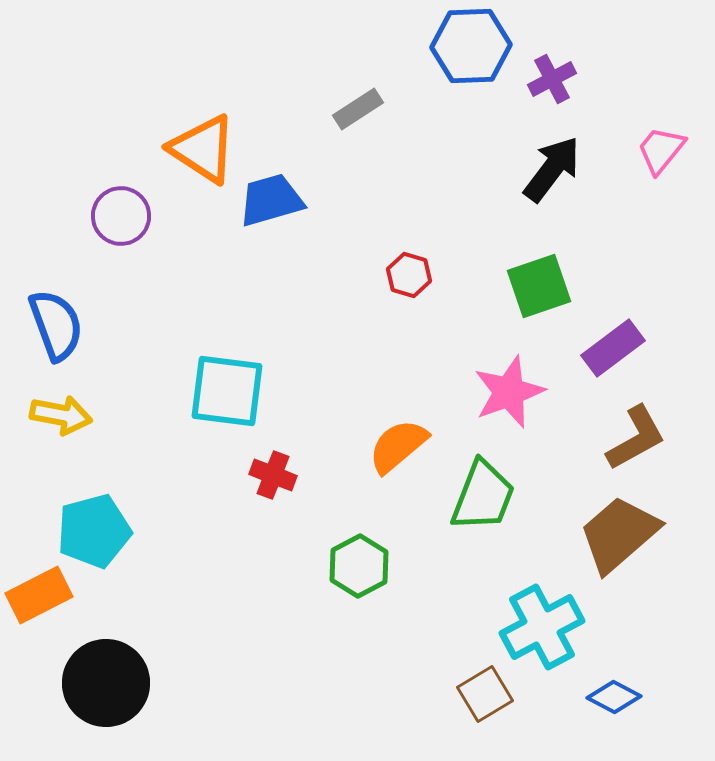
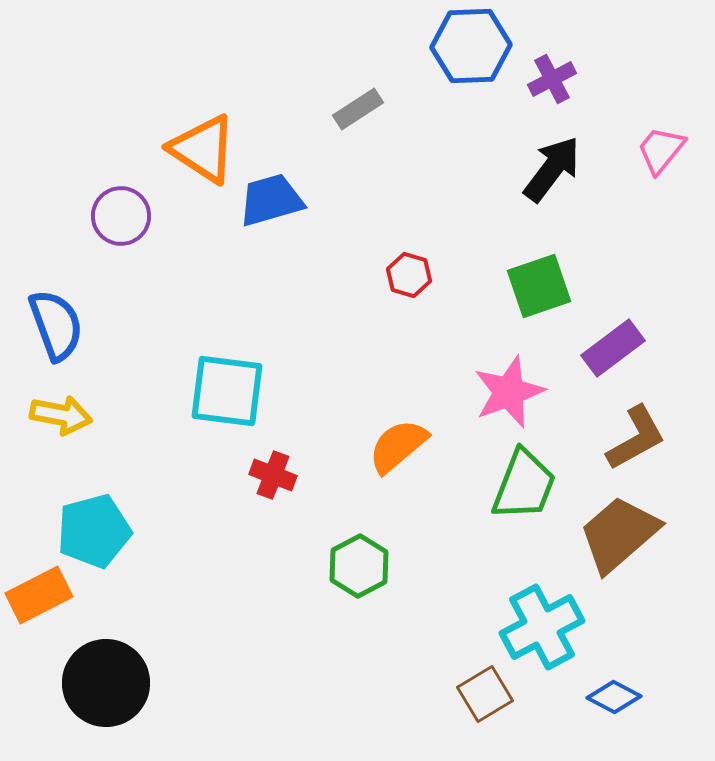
green trapezoid: moved 41 px right, 11 px up
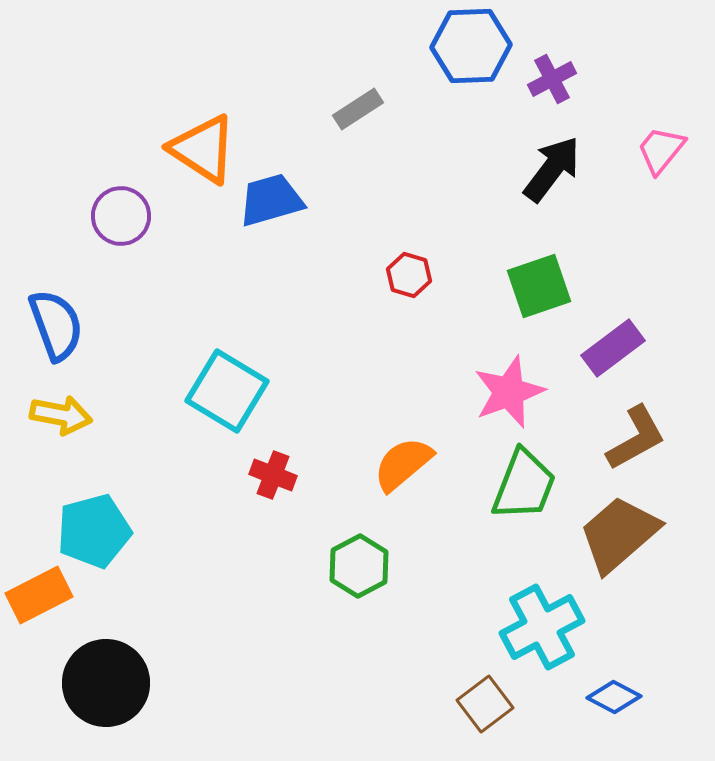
cyan square: rotated 24 degrees clockwise
orange semicircle: moved 5 px right, 18 px down
brown square: moved 10 px down; rotated 6 degrees counterclockwise
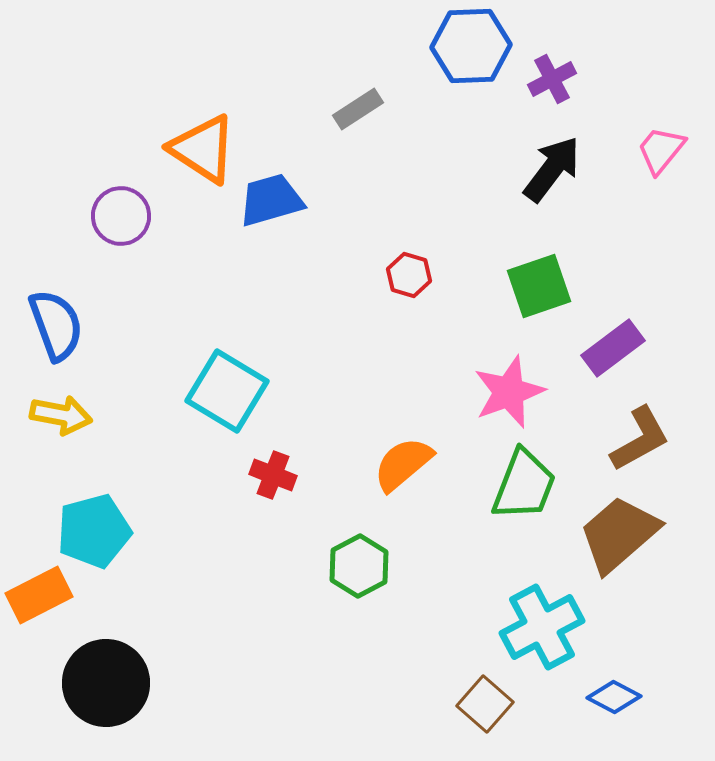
brown L-shape: moved 4 px right, 1 px down
brown square: rotated 12 degrees counterclockwise
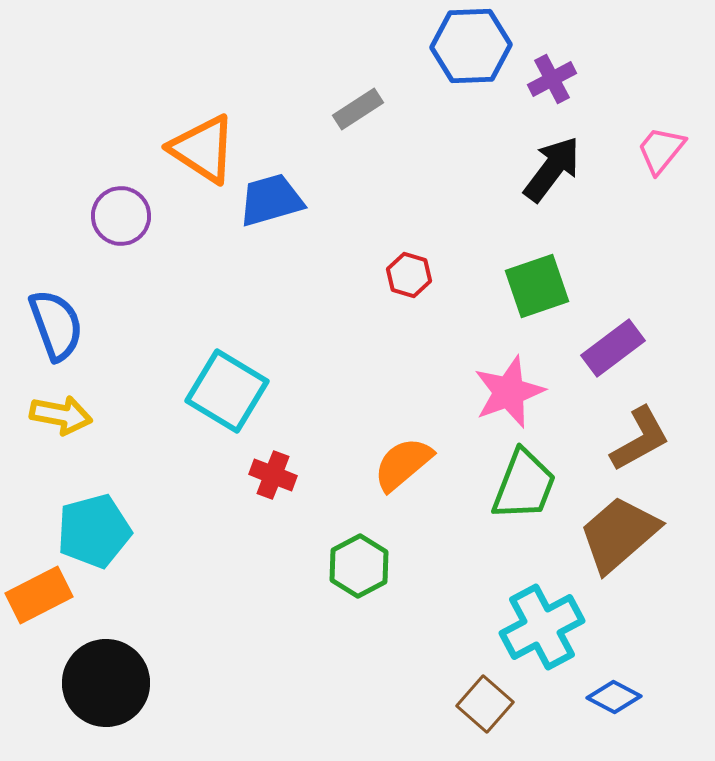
green square: moved 2 px left
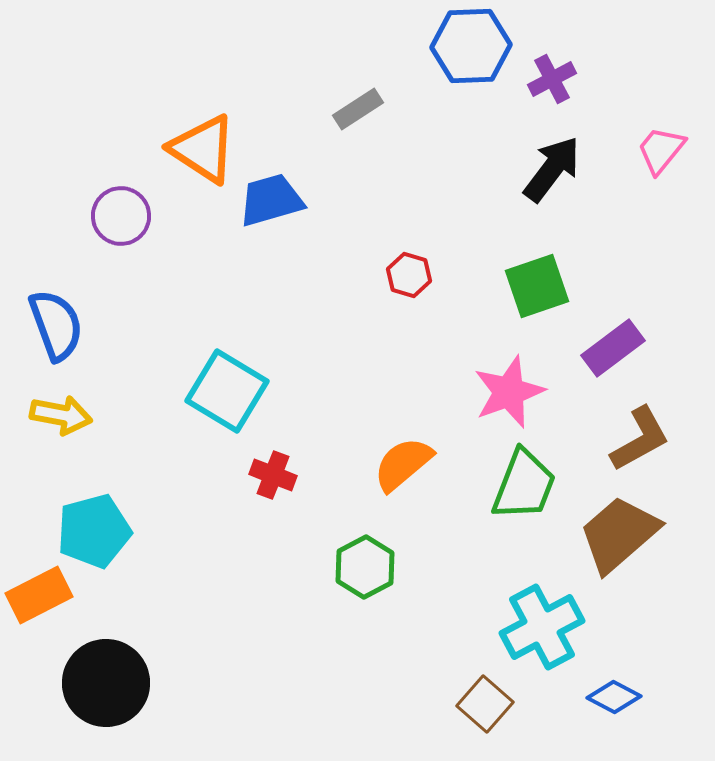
green hexagon: moved 6 px right, 1 px down
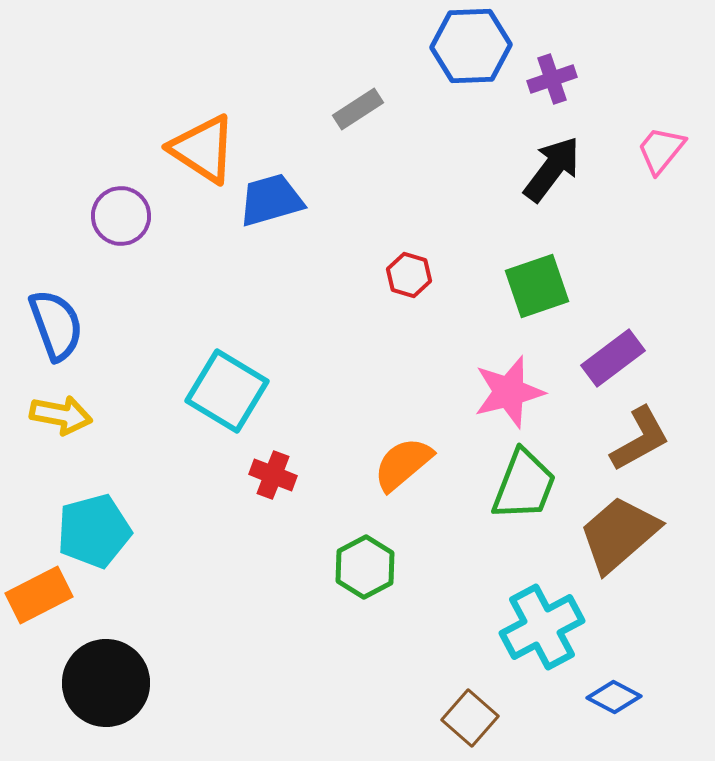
purple cross: rotated 9 degrees clockwise
purple rectangle: moved 10 px down
pink star: rotated 6 degrees clockwise
brown square: moved 15 px left, 14 px down
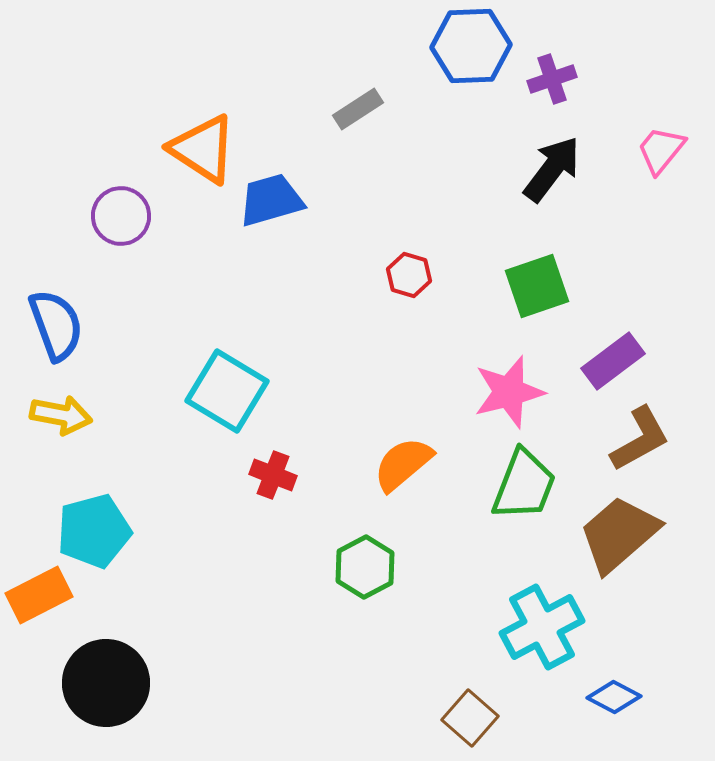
purple rectangle: moved 3 px down
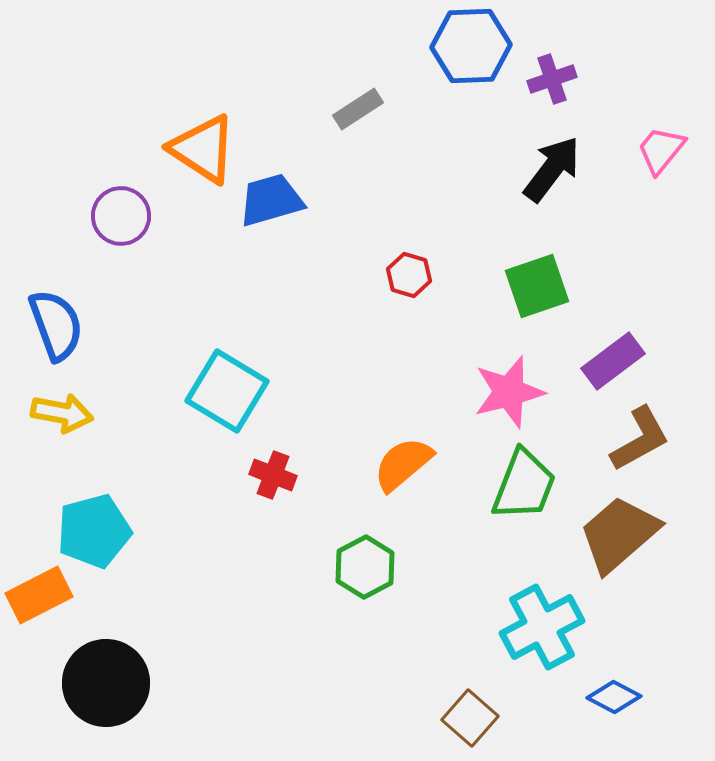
yellow arrow: moved 1 px right, 2 px up
